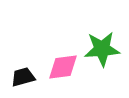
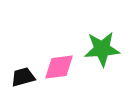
pink diamond: moved 4 px left
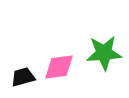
green star: moved 2 px right, 4 px down
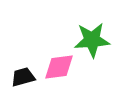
green star: moved 12 px left, 13 px up
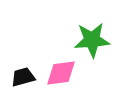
pink diamond: moved 2 px right, 6 px down
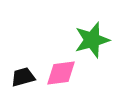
green star: rotated 12 degrees counterclockwise
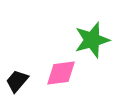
black trapezoid: moved 6 px left, 4 px down; rotated 35 degrees counterclockwise
